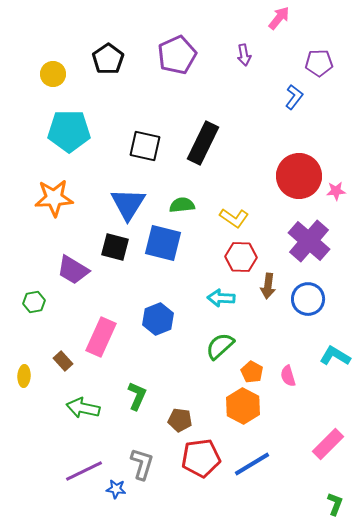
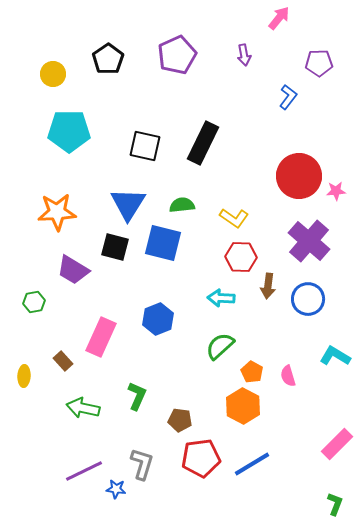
blue L-shape at (294, 97): moved 6 px left
orange star at (54, 198): moved 3 px right, 14 px down
pink rectangle at (328, 444): moved 9 px right
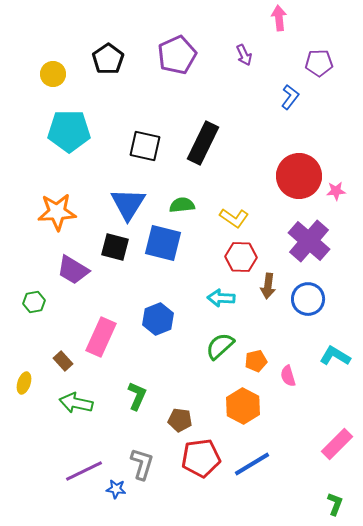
pink arrow at (279, 18): rotated 45 degrees counterclockwise
purple arrow at (244, 55): rotated 15 degrees counterclockwise
blue L-shape at (288, 97): moved 2 px right
orange pentagon at (252, 372): moved 4 px right, 11 px up; rotated 30 degrees clockwise
yellow ellipse at (24, 376): moved 7 px down; rotated 15 degrees clockwise
green arrow at (83, 408): moved 7 px left, 5 px up
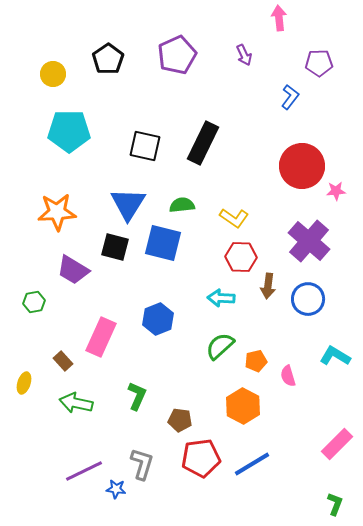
red circle at (299, 176): moved 3 px right, 10 px up
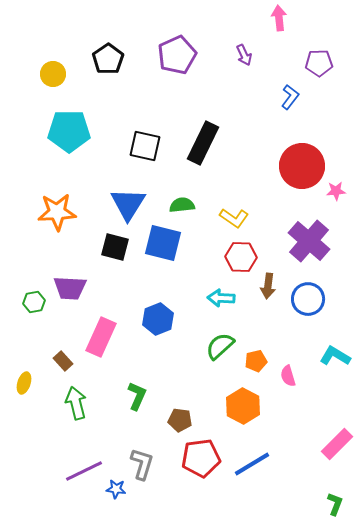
purple trapezoid at (73, 270): moved 3 px left, 18 px down; rotated 28 degrees counterclockwise
green arrow at (76, 403): rotated 64 degrees clockwise
